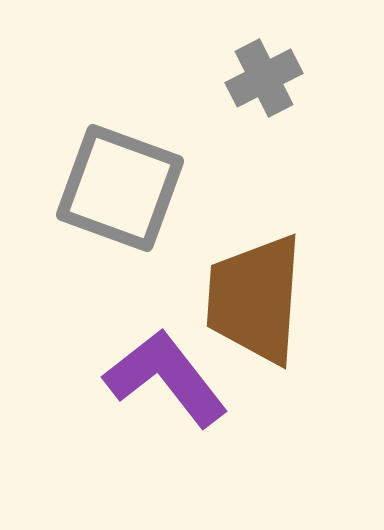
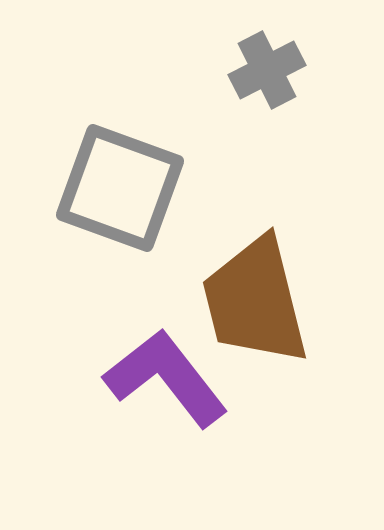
gray cross: moved 3 px right, 8 px up
brown trapezoid: moved 2 px down; rotated 18 degrees counterclockwise
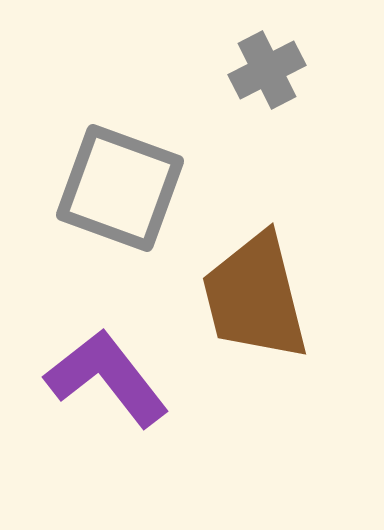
brown trapezoid: moved 4 px up
purple L-shape: moved 59 px left
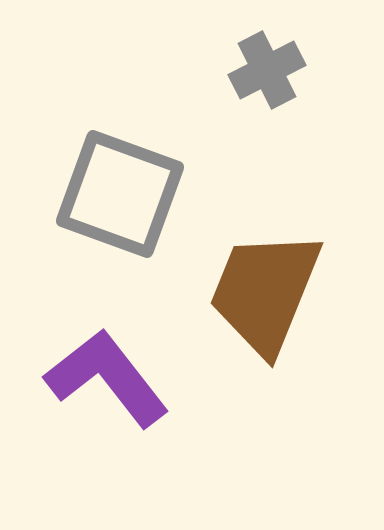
gray square: moved 6 px down
brown trapezoid: moved 10 px right, 5 px up; rotated 36 degrees clockwise
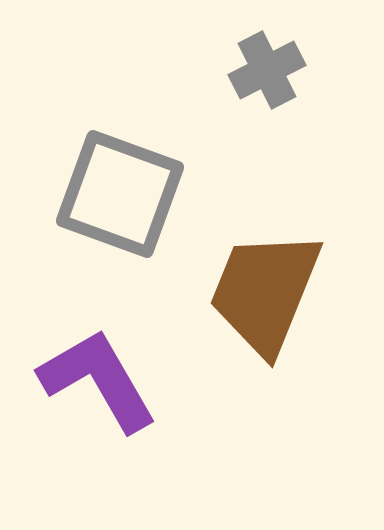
purple L-shape: moved 9 px left, 2 px down; rotated 8 degrees clockwise
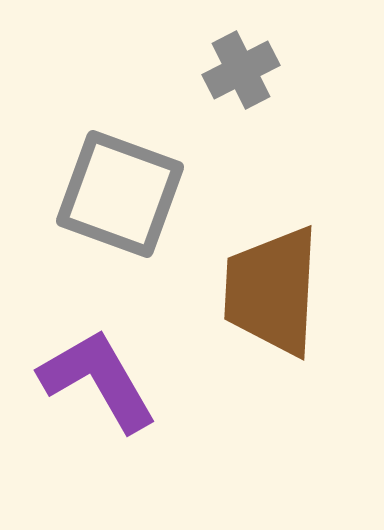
gray cross: moved 26 px left
brown trapezoid: moved 7 px right, 1 px up; rotated 19 degrees counterclockwise
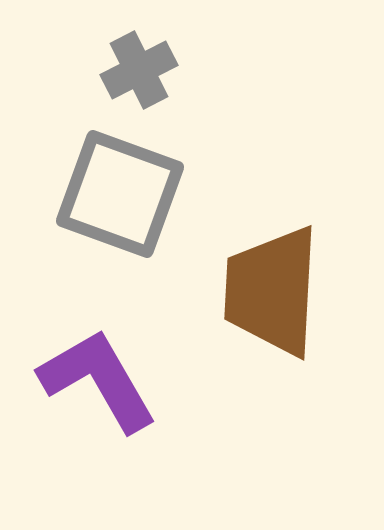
gray cross: moved 102 px left
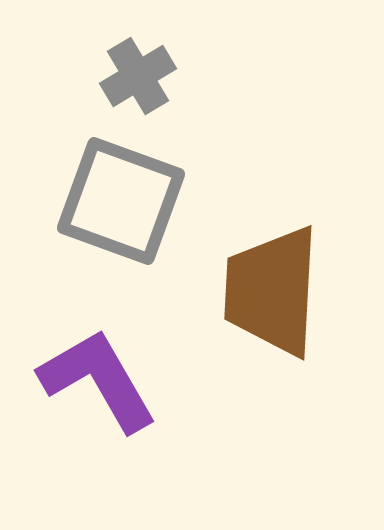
gray cross: moved 1 px left, 6 px down; rotated 4 degrees counterclockwise
gray square: moved 1 px right, 7 px down
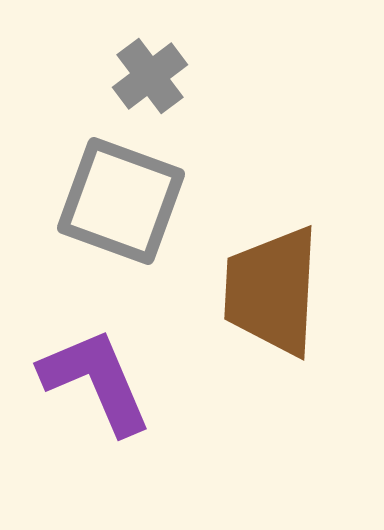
gray cross: moved 12 px right; rotated 6 degrees counterclockwise
purple L-shape: moved 2 px left, 1 px down; rotated 7 degrees clockwise
